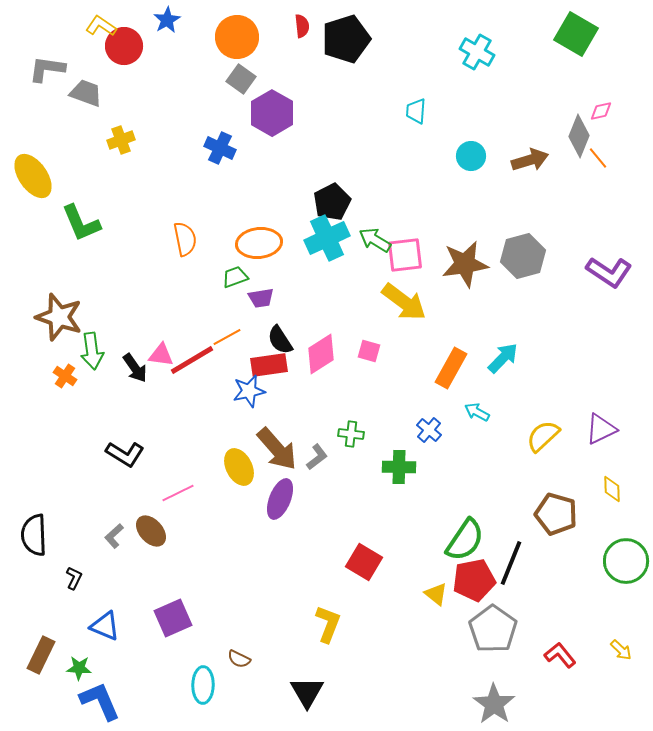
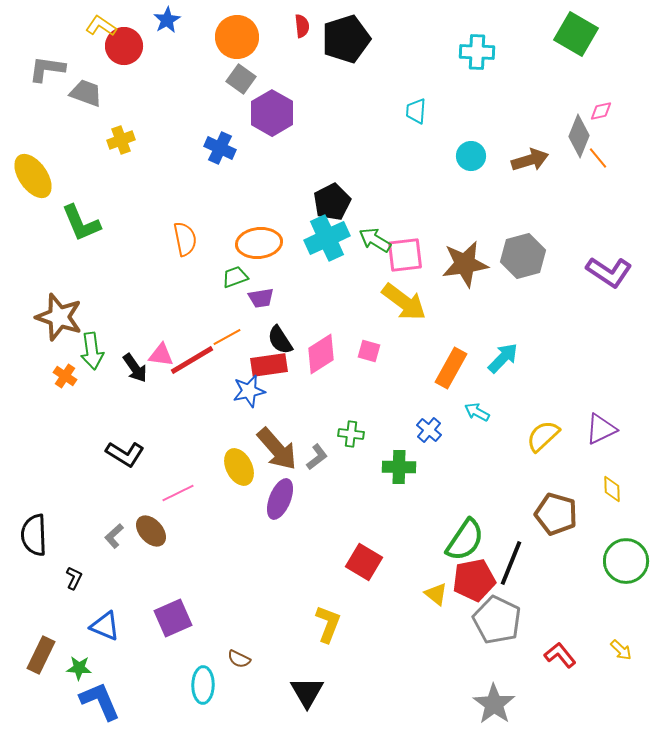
cyan cross at (477, 52): rotated 28 degrees counterclockwise
gray pentagon at (493, 629): moved 4 px right, 9 px up; rotated 9 degrees counterclockwise
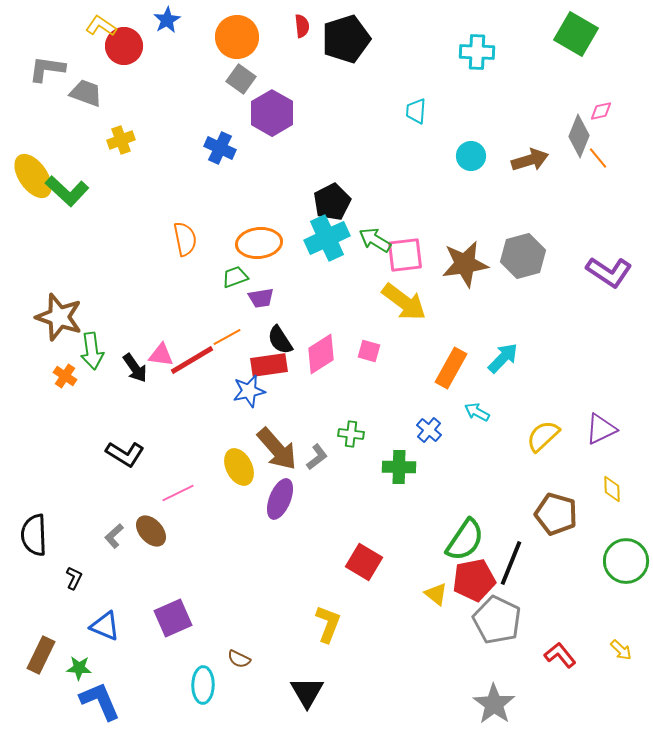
green L-shape at (81, 223): moved 14 px left, 32 px up; rotated 24 degrees counterclockwise
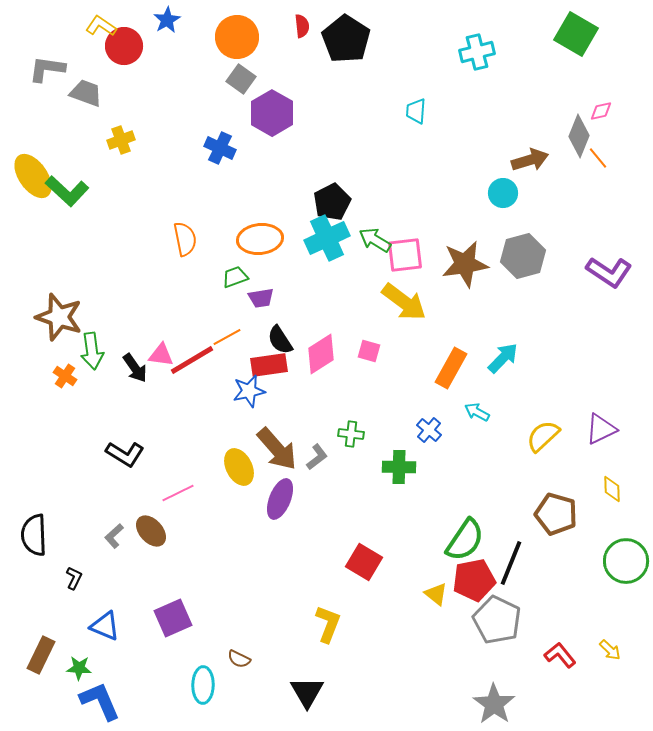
black pentagon at (346, 39): rotated 21 degrees counterclockwise
cyan cross at (477, 52): rotated 16 degrees counterclockwise
cyan circle at (471, 156): moved 32 px right, 37 px down
orange ellipse at (259, 243): moved 1 px right, 4 px up
yellow arrow at (621, 650): moved 11 px left
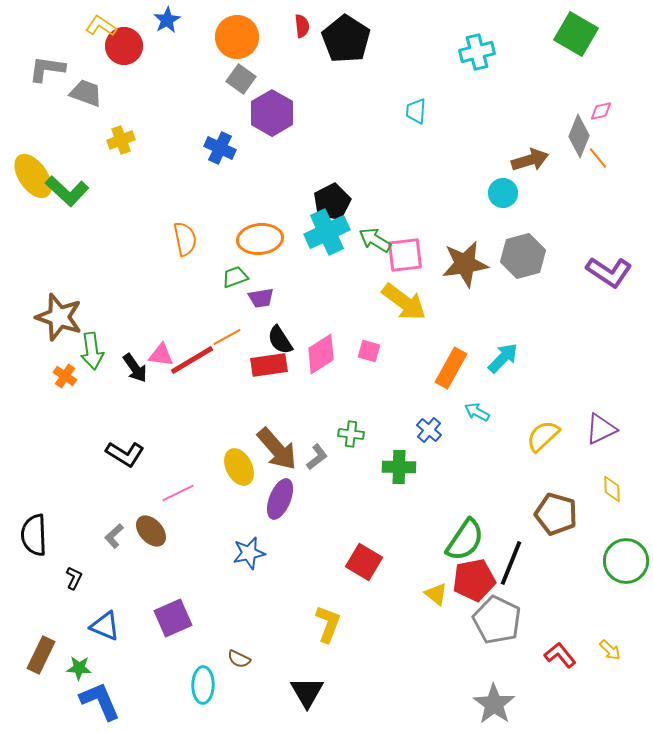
cyan cross at (327, 238): moved 6 px up
blue star at (249, 391): moved 162 px down
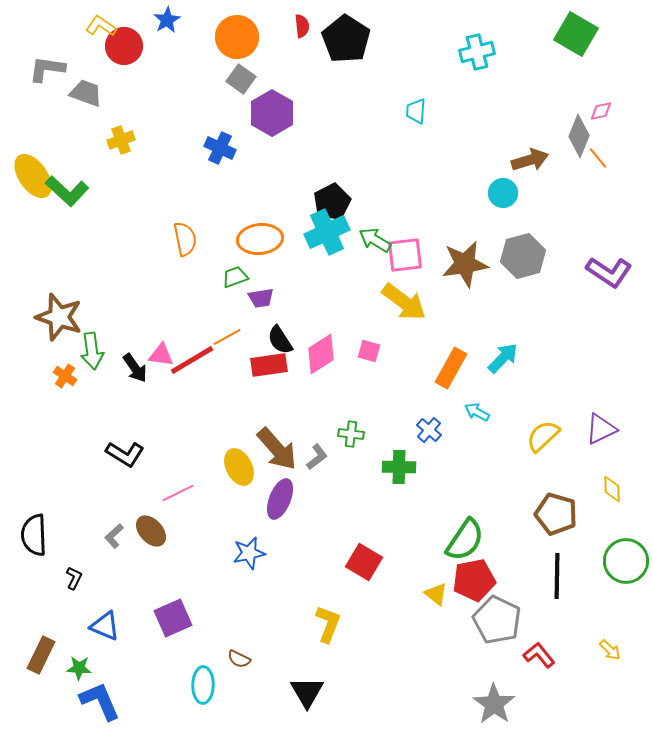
black line at (511, 563): moved 46 px right, 13 px down; rotated 21 degrees counterclockwise
red L-shape at (560, 655): moved 21 px left
